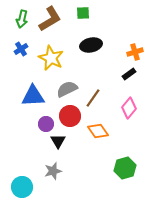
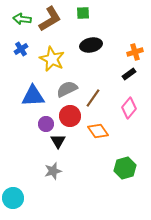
green arrow: rotated 84 degrees clockwise
yellow star: moved 1 px right, 1 px down
cyan circle: moved 9 px left, 11 px down
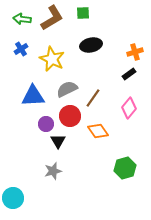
brown L-shape: moved 2 px right, 1 px up
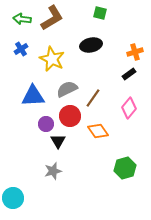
green square: moved 17 px right; rotated 16 degrees clockwise
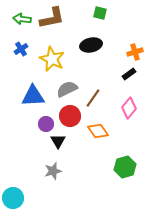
brown L-shape: rotated 20 degrees clockwise
green hexagon: moved 1 px up
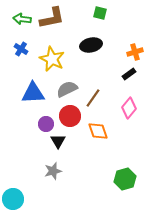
blue cross: rotated 24 degrees counterclockwise
blue triangle: moved 3 px up
orange diamond: rotated 15 degrees clockwise
green hexagon: moved 12 px down
cyan circle: moved 1 px down
